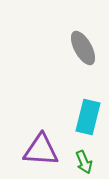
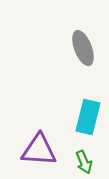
gray ellipse: rotated 8 degrees clockwise
purple triangle: moved 2 px left
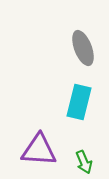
cyan rectangle: moved 9 px left, 15 px up
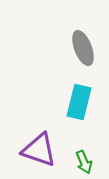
purple triangle: rotated 15 degrees clockwise
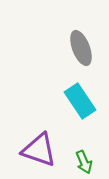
gray ellipse: moved 2 px left
cyan rectangle: moved 1 px right, 1 px up; rotated 48 degrees counterclockwise
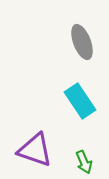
gray ellipse: moved 1 px right, 6 px up
purple triangle: moved 4 px left
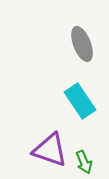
gray ellipse: moved 2 px down
purple triangle: moved 15 px right
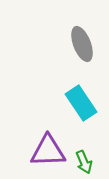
cyan rectangle: moved 1 px right, 2 px down
purple triangle: moved 2 px left, 1 px down; rotated 21 degrees counterclockwise
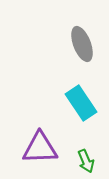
purple triangle: moved 8 px left, 3 px up
green arrow: moved 2 px right, 1 px up
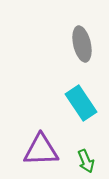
gray ellipse: rotated 8 degrees clockwise
purple triangle: moved 1 px right, 2 px down
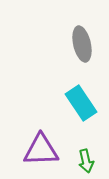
green arrow: rotated 10 degrees clockwise
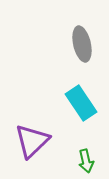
purple triangle: moved 9 px left, 9 px up; rotated 42 degrees counterclockwise
